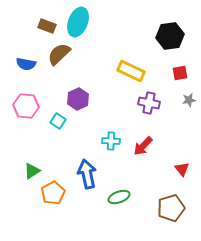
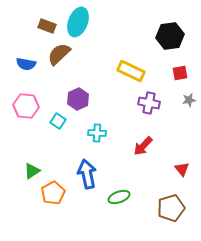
cyan cross: moved 14 px left, 8 px up
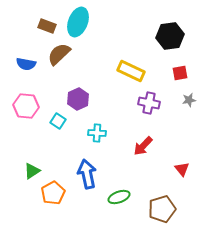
brown pentagon: moved 9 px left, 1 px down
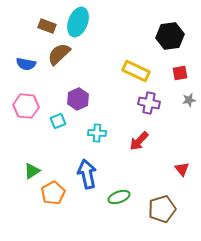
yellow rectangle: moved 5 px right
cyan square: rotated 35 degrees clockwise
red arrow: moved 4 px left, 5 px up
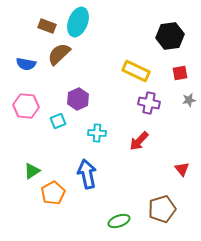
green ellipse: moved 24 px down
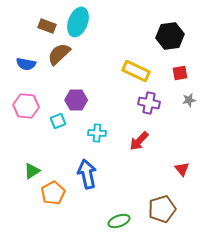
purple hexagon: moved 2 px left, 1 px down; rotated 25 degrees clockwise
